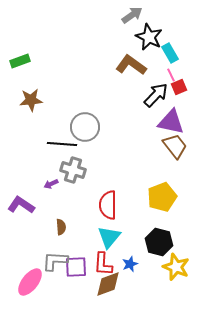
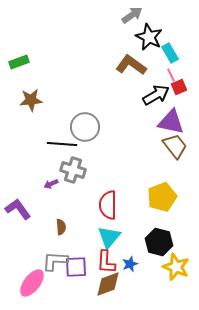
green rectangle: moved 1 px left, 1 px down
black arrow: rotated 16 degrees clockwise
purple L-shape: moved 3 px left, 4 px down; rotated 20 degrees clockwise
red L-shape: moved 3 px right, 2 px up
pink ellipse: moved 2 px right, 1 px down
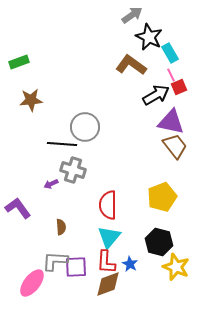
purple L-shape: moved 1 px up
blue star: rotated 21 degrees counterclockwise
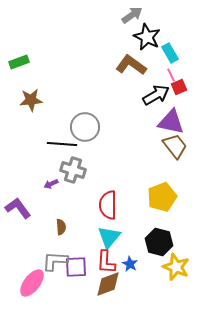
black star: moved 2 px left
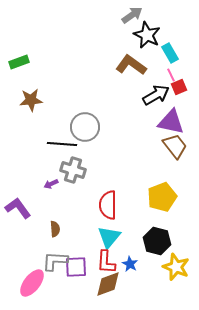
black star: moved 2 px up
brown semicircle: moved 6 px left, 2 px down
black hexagon: moved 2 px left, 1 px up
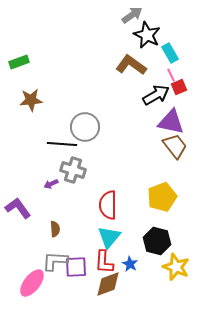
red L-shape: moved 2 px left
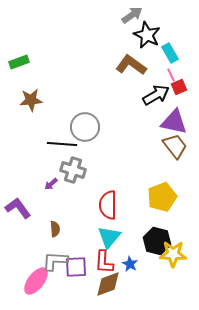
purple triangle: moved 3 px right
purple arrow: rotated 16 degrees counterclockwise
yellow star: moved 3 px left, 13 px up; rotated 20 degrees counterclockwise
pink ellipse: moved 4 px right, 2 px up
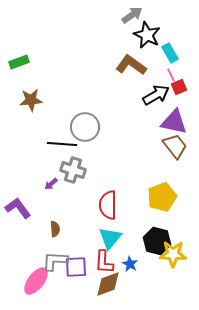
cyan triangle: moved 1 px right, 1 px down
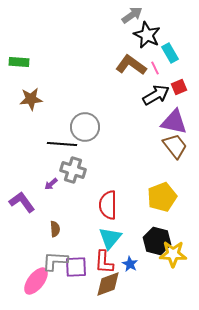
green rectangle: rotated 24 degrees clockwise
pink line: moved 16 px left, 7 px up
brown star: moved 1 px up
purple L-shape: moved 4 px right, 6 px up
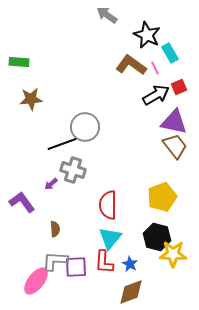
gray arrow: moved 25 px left; rotated 110 degrees counterclockwise
black line: rotated 24 degrees counterclockwise
black hexagon: moved 4 px up
brown diamond: moved 23 px right, 8 px down
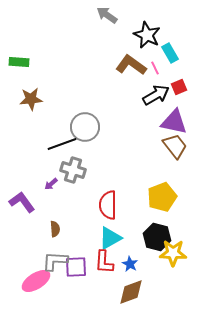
cyan triangle: rotated 20 degrees clockwise
yellow star: moved 1 px up
pink ellipse: rotated 20 degrees clockwise
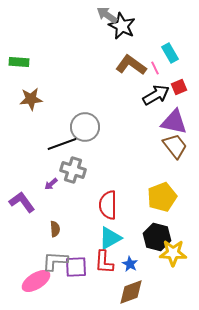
black star: moved 25 px left, 9 px up
